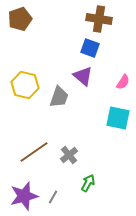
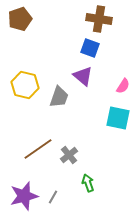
pink semicircle: moved 4 px down
brown line: moved 4 px right, 3 px up
green arrow: rotated 48 degrees counterclockwise
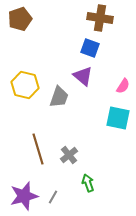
brown cross: moved 1 px right, 1 px up
brown line: rotated 72 degrees counterclockwise
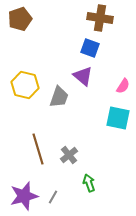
green arrow: moved 1 px right
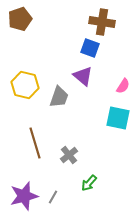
brown cross: moved 2 px right, 4 px down
brown line: moved 3 px left, 6 px up
green arrow: rotated 120 degrees counterclockwise
